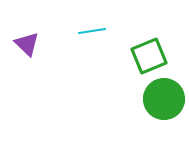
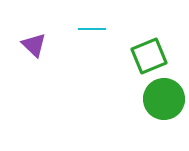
cyan line: moved 2 px up; rotated 8 degrees clockwise
purple triangle: moved 7 px right, 1 px down
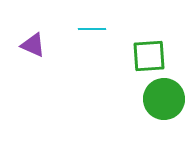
purple triangle: moved 1 px left; rotated 20 degrees counterclockwise
green square: rotated 18 degrees clockwise
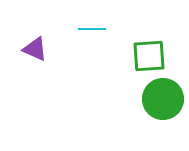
purple triangle: moved 2 px right, 4 px down
green circle: moved 1 px left
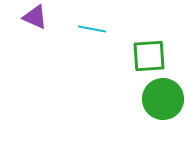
cyan line: rotated 12 degrees clockwise
purple triangle: moved 32 px up
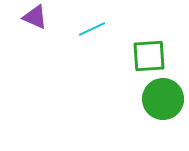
cyan line: rotated 36 degrees counterclockwise
